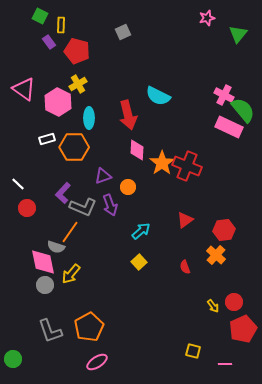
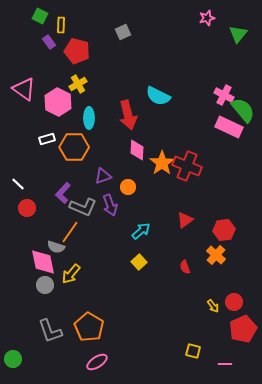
orange pentagon at (89, 327): rotated 12 degrees counterclockwise
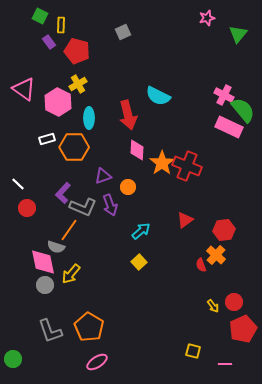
orange line at (70, 232): moved 1 px left, 2 px up
red semicircle at (185, 267): moved 16 px right, 2 px up
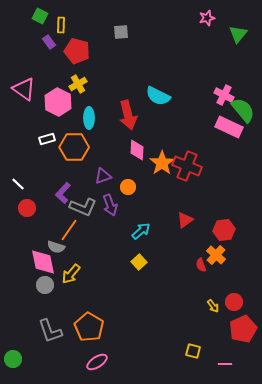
gray square at (123, 32): moved 2 px left; rotated 21 degrees clockwise
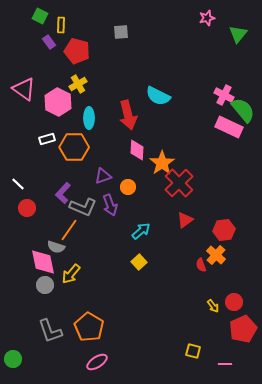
red cross at (187, 166): moved 8 px left, 17 px down; rotated 24 degrees clockwise
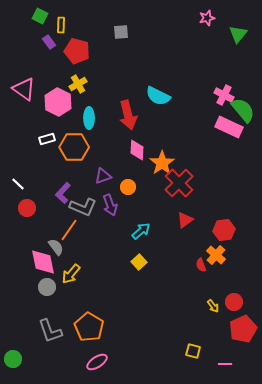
gray semicircle at (56, 247): rotated 144 degrees counterclockwise
gray circle at (45, 285): moved 2 px right, 2 px down
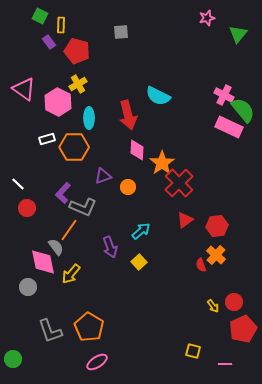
purple arrow at (110, 205): moved 42 px down
red hexagon at (224, 230): moved 7 px left, 4 px up
gray circle at (47, 287): moved 19 px left
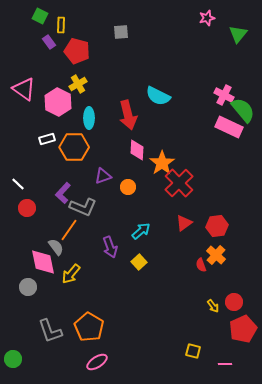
red triangle at (185, 220): moved 1 px left, 3 px down
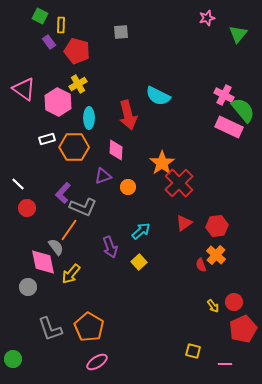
pink diamond at (137, 150): moved 21 px left
gray L-shape at (50, 331): moved 2 px up
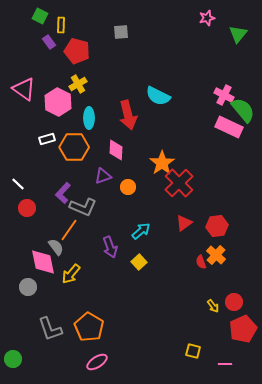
red semicircle at (201, 265): moved 3 px up
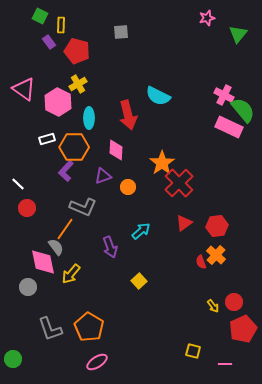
purple L-shape at (63, 193): moved 3 px right, 22 px up
orange line at (69, 230): moved 4 px left, 1 px up
yellow square at (139, 262): moved 19 px down
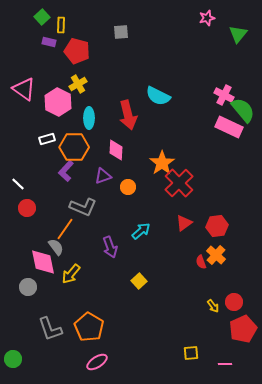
green square at (40, 16): moved 2 px right, 1 px down; rotated 21 degrees clockwise
purple rectangle at (49, 42): rotated 40 degrees counterclockwise
yellow square at (193, 351): moved 2 px left, 2 px down; rotated 21 degrees counterclockwise
